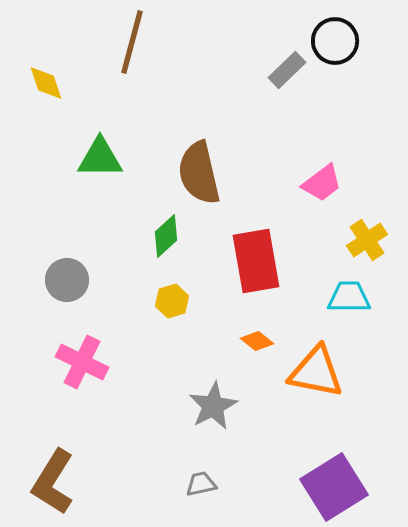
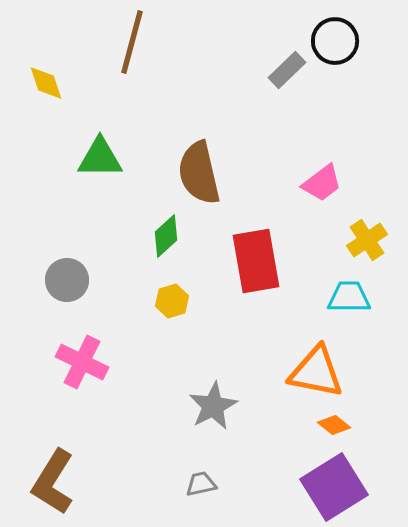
orange diamond: moved 77 px right, 84 px down
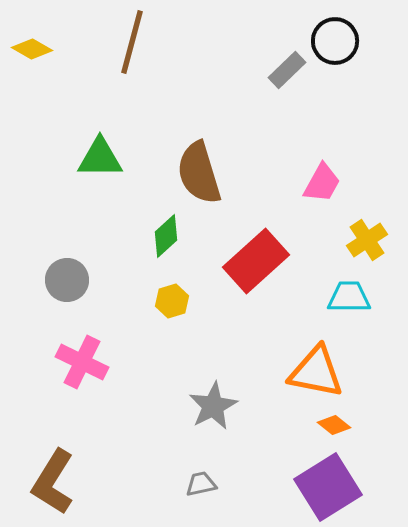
yellow diamond: moved 14 px left, 34 px up; rotated 42 degrees counterclockwise
brown semicircle: rotated 4 degrees counterclockwise
pink trapezoid: rotated 24 degrees counterclockwise
red rectangle: rotated 58 degrees clockwise
purple square: moved 6 px left
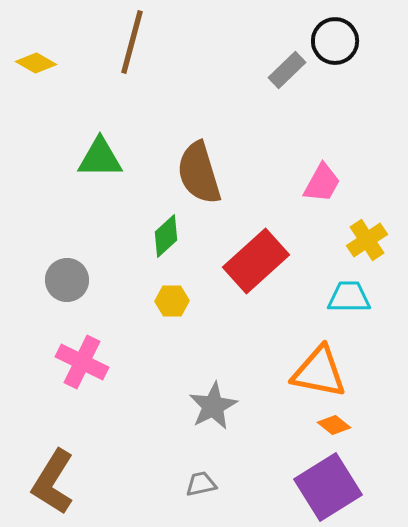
yellow diamond: moved 4 px right, 14 px down
yellow hexagon: rotated 16 degrees clockwise
orange triangle: moved 3 px right
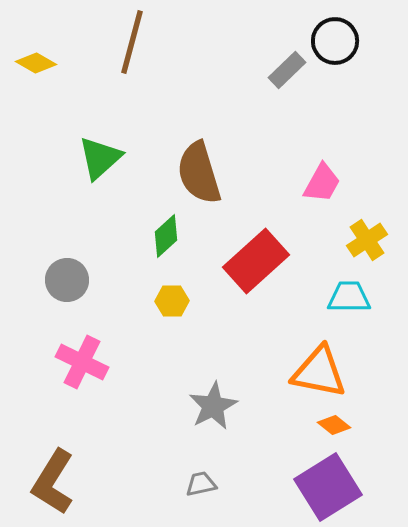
green triangle: rotated 42 degrees counterclockwise
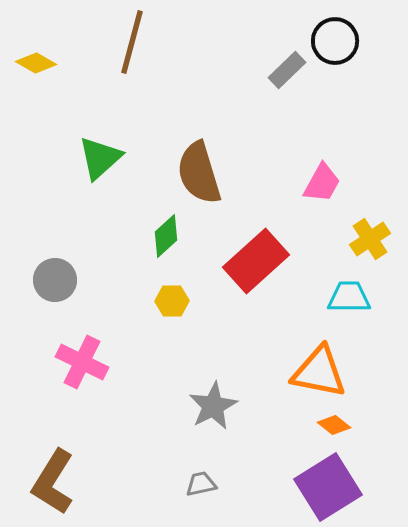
yellow cross: moved 3 px right, 1 px up
gray circle: moved 12 px left
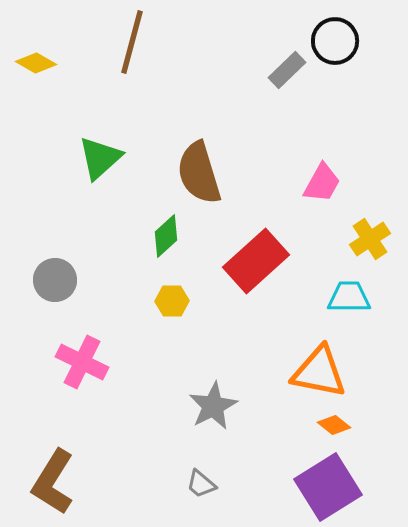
gray trapezoid: rotated 128 degrees counterclockwise
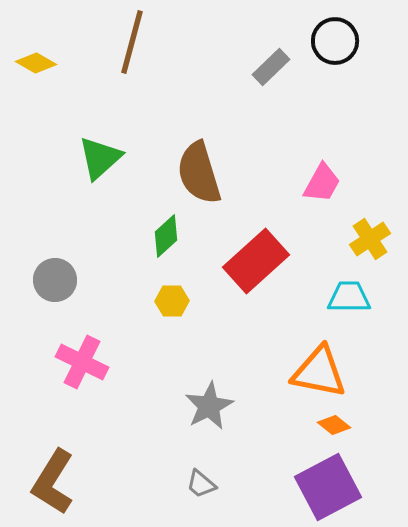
gray rectangle: moved 16 px left, 3 px up
gray star: moved 4 px left
purple square: rotated 4 degrees clockwise
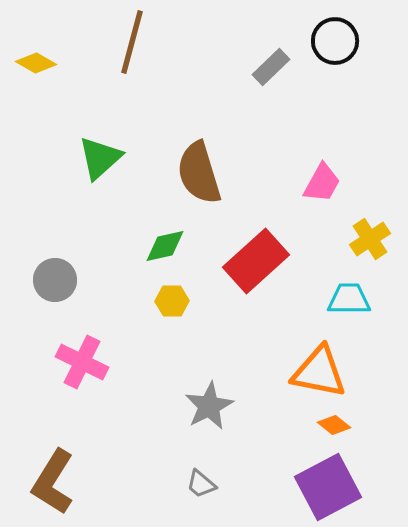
green diamond: moved 1 px left, 10 px down; rotated 30 degrees clockwise
cyan trapezoid: moved 2 px down
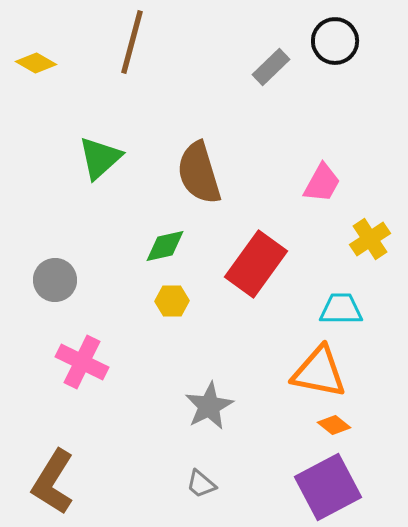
red rectangle: moved 3 px down; rotated 12 degrees counterclockwise
cyan trapezoid: moved 8 px left, 10 px down
